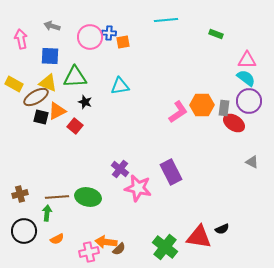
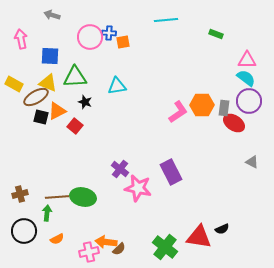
gray arrow: moved 11 px up
cyan triangle: moved 3 px left
green ellipse: moved 5 px left
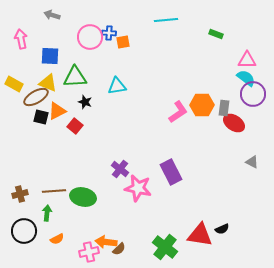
purple circle: moved 4 px right, 7 px up
brown line: moved 3 px left, 6 px up
red triangle: moved 1 px right, 2 px up
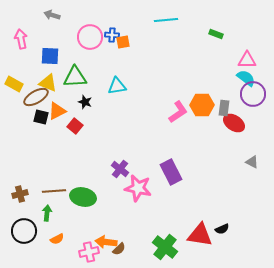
blue cross: moved 3 px right, 2 px down
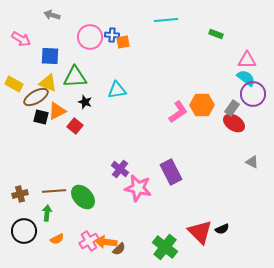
pink arrow: rotated 132 degrees clockwise
cyan triangle: moved 4 px down
gray rectangle: moved 8 px right; rotated 28 degrees clockwise
green ellipse: rotated 35 degrees clockwise
red triangle: moved 3 px up; rotated 36 degrees clockwise
pink cross: moved 11 px up; rotated 18 degrees counterclockwise
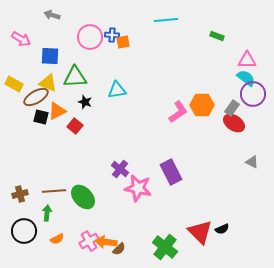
green rectangle: moved 1 px right, 2 px down
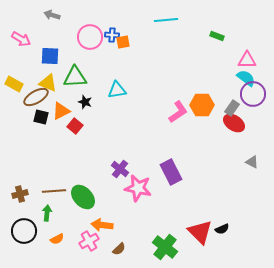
orange triangle: moved 4 px right
orange arrow: moved 4 px left, 17 px up
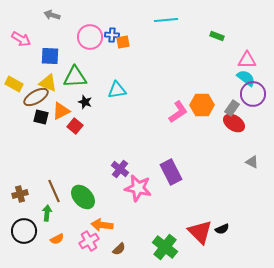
brown line: rotated 70 degrees clockwise
